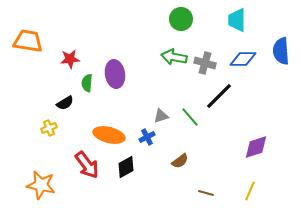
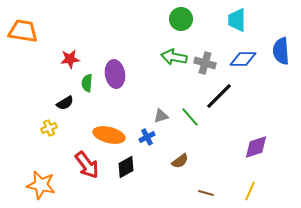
orange trapezoid: moved 5 px left, 10 px up
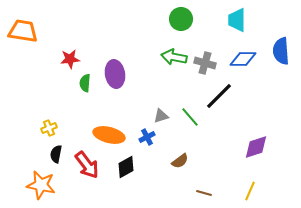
green semicircle: moved 2 px left
black semicircle: moved 9 px left, 51 px down; rotated 132 degrees clockwise
brown line: moved 2 px left
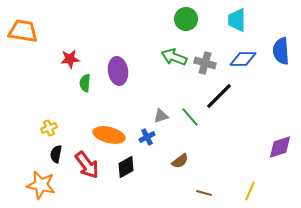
green circle: moved 5 px right
green arrow: rotated 10 degrees clockwise
purple ellipse: moved 3 px right, 3 px up
purple diamond: moved 24 px right
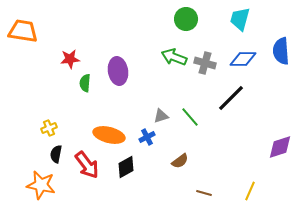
cyan trapezoid: moved 3 px right, 1 px up; rotated 15 degrees clockwise
black line: moved 12 px right, 2 px down
